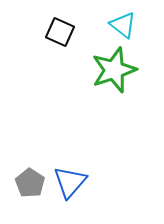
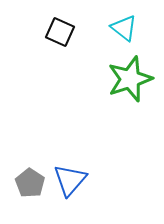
cyan triangle: moved 1 px right, 3 px down
green star: moved 16 px right, 9 px down
blue triangle: moved 2 px up
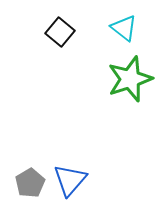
black square: rotated 16 degrees clockwise
gray pentagon: rotated 8 degrees clockwise
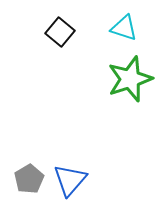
cyan triangle: rotated 20 degrees counterclockwise
gray pentagon: moved 1 px left, 4 px up
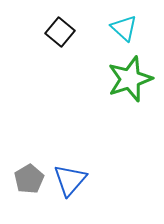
cyan triangle: rotated 24 degrees clockwise
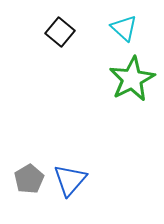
green star: moved 2 px right; rotated 9 degrees counterclockwise
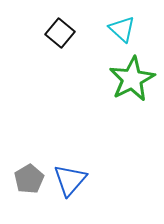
cyan triangle: moved 2 px left, 1 px down
black square: moved 1 px down
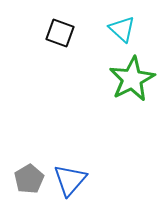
black square: rotated 20 degrees counterclockwise
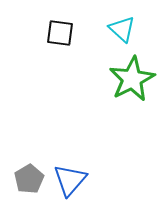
black square: rotated 12 degrees counterclockwise
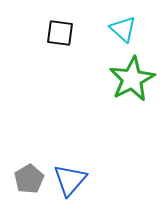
cyan triangle: moved 1 px right
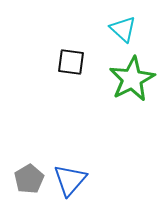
black square: moved 11 px right, 29 px down
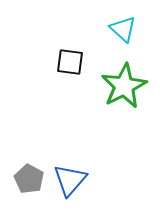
black square: moved 1 px left
green star: moved 8 px left, 7 px down
gray pentagon: rotated 12 degrees counterclockwise
